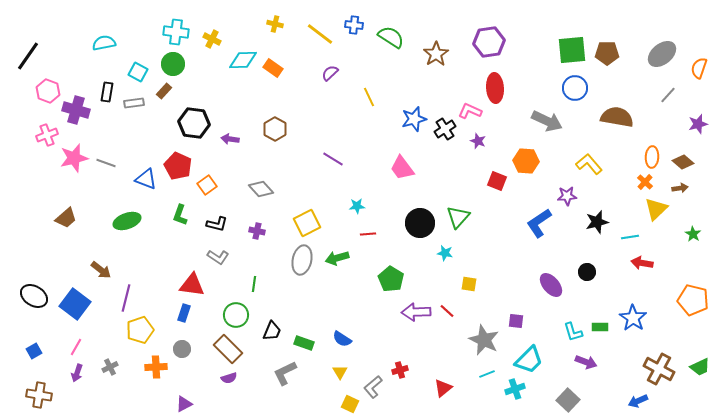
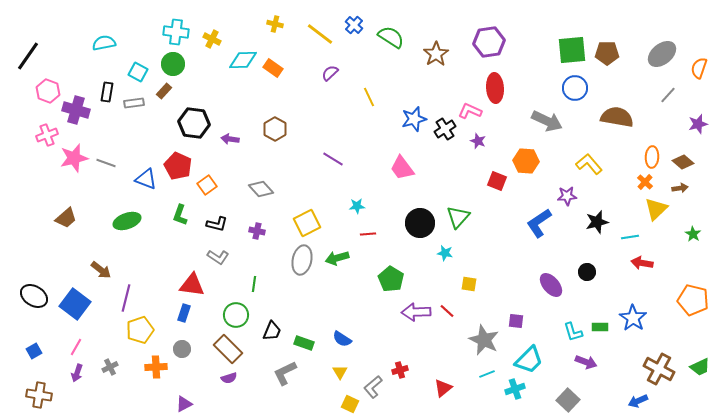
blue cross at (354, 25): rotated 36 degrees clockwise
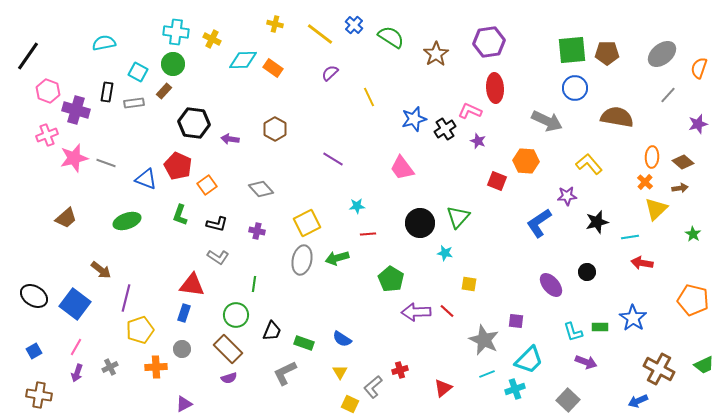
green trapezoid at (700, 367): moved 4 px right, 2 px up
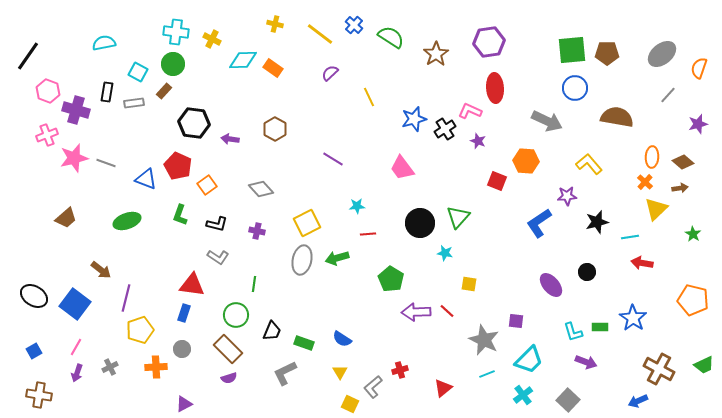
cyan cross at (515, 389): moved 8 px right, 6 px down; rotated 18 degrees counterclockwise
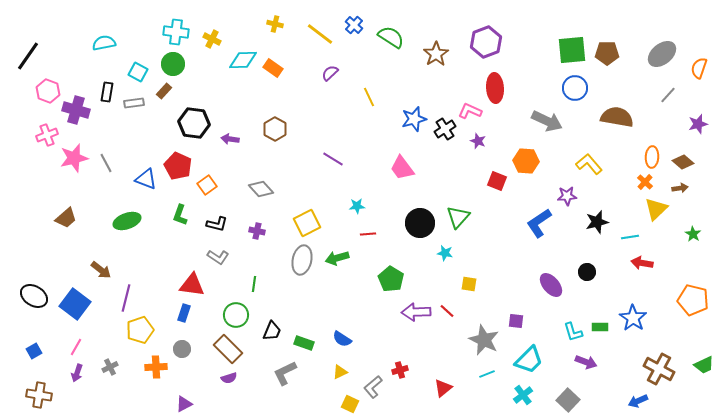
purple hexagon at (489, 42): moved 3 px left; rotated 12 degrees counterclockwise
gray line at (106, 163): rotated 42 degrees clockwise
yellow triangle at (340, 372): rotated 35 degrees clockwise
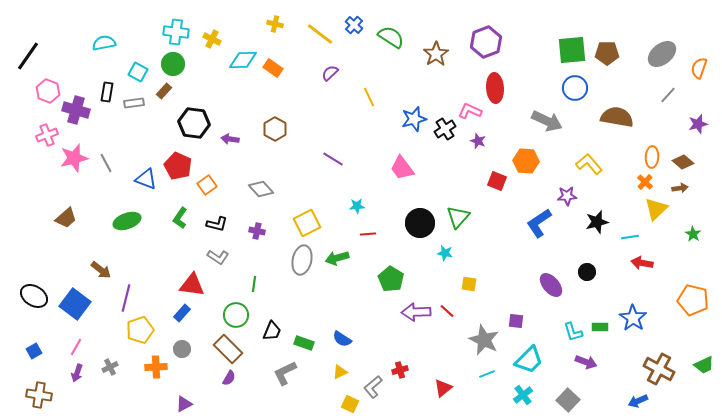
green L-shape at (180, 215): moved 3 px down; rotated 15 degrees clockwise
blue rectangle at (184, 313): moved 2 px left; rotated 24 degrees clockwise
purple semicircle at (229, 378): rotated 42 degrees counterclockwise
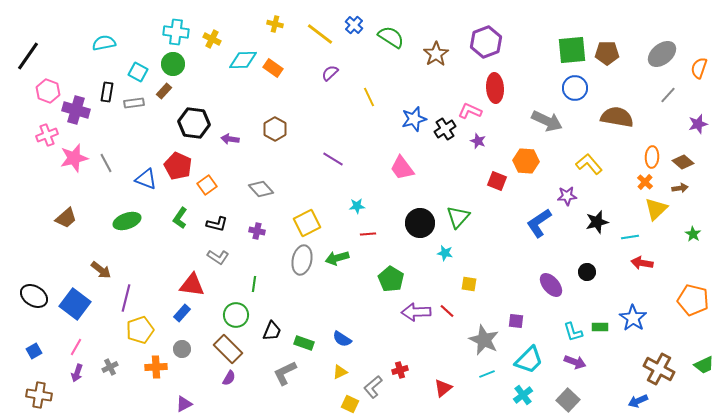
purple arrow at (586, 362): moved 11 px left
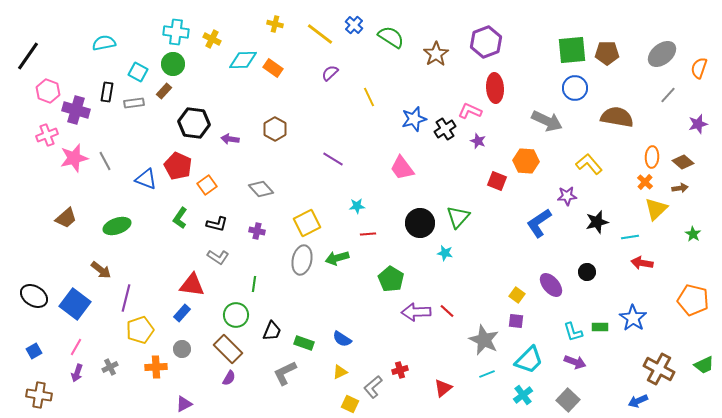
gray line at (106, 163): moved 1 px left, 2 px up
green ellipse at (127, 221): moved 10 px left, 5 px down
yellow square at (469, 284): moved 48 px right, 11 px down; rotated 28 degrees clockwise
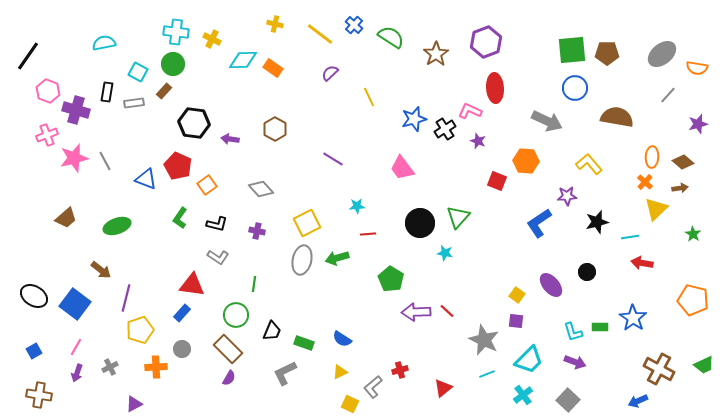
orange semicircle at (699, 68): moved 2 px left; rotated 100 degrees counterclockwise
purple triangle at (184, 404): moved 50 px left
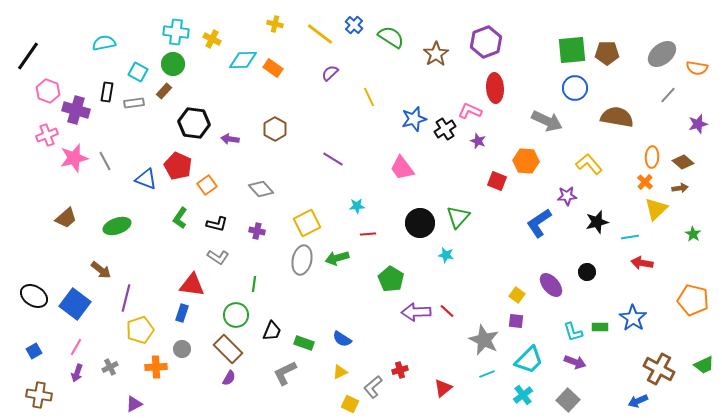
cyan star at (445, 253): moved 1 px right, 2 px down
blue rectangle at (182, 313): rotated 24 degrees counterclockwise
